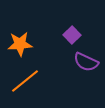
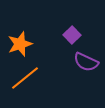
orange star: rotated 15 degrees counterclockwise
orange line: moved 3 px up
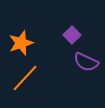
orange star: moved 1 px right, 1 px up
orange line: rotated 8 degrees counterclockwise
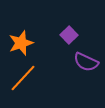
purple square: moved 3 px left
orange line: moved 2 px left
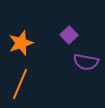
purple semicircle: rotated 15 degrees counterclockwise
orange line: moved 3 px left, 6 px down; rotated 20 degrees counterclockwise
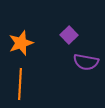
orange line: rotated 20 degrees counterclockwise
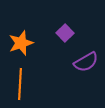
purple square: moved 4 px left, 2 px up
purple semicircle: rotated 40 degrees counterclockwise
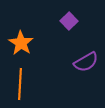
purple square: moved 4 px right, 12 px up
orange star: rotated 20 degrees counterclockwise
